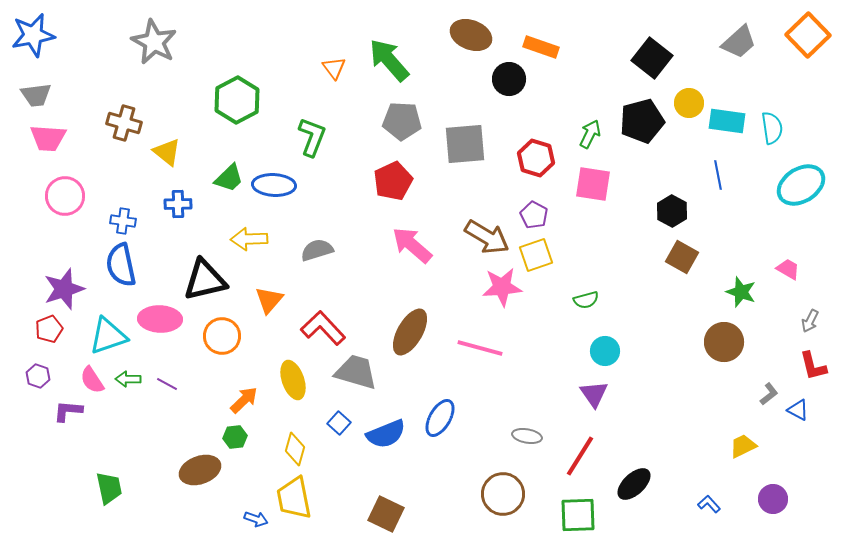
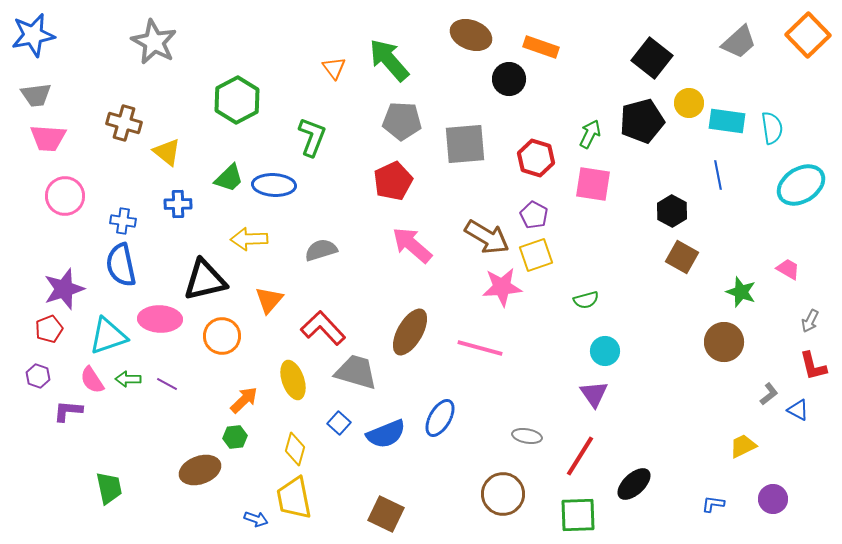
gray semicircle at (317, 250): moved 4 px right
blue L-shape at (709, 504): moved 4 px right; rotated 40 degrees counterclockwise
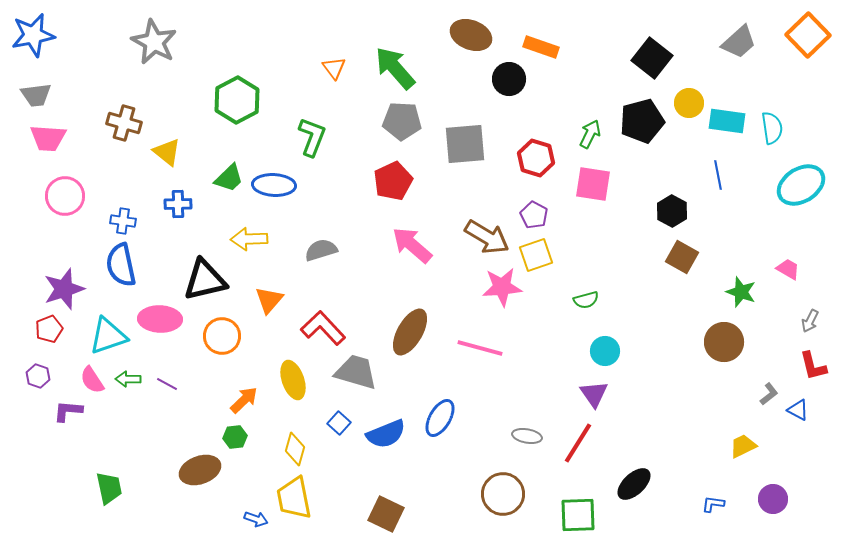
green arrow at (389, 60): moved 6 px right, 8 px down
red line at (580, 456): moved 2 px left, 13 px up
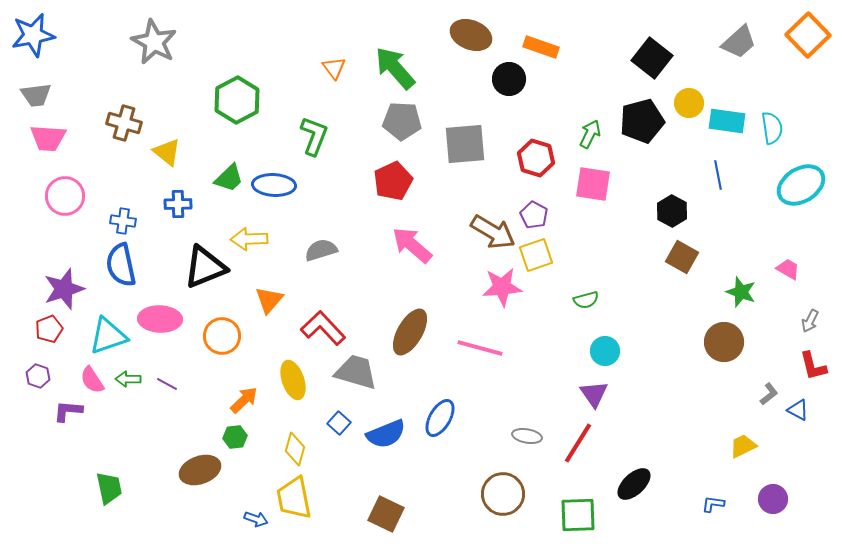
green L-shape at (312, 137): moved 2 px right, 1 px up
brown arrow at (487, 237): moved 6 px right, 5 px up
black triangle at (205, 280): moved 13 px up; rotated 9 degrees counterclockwise
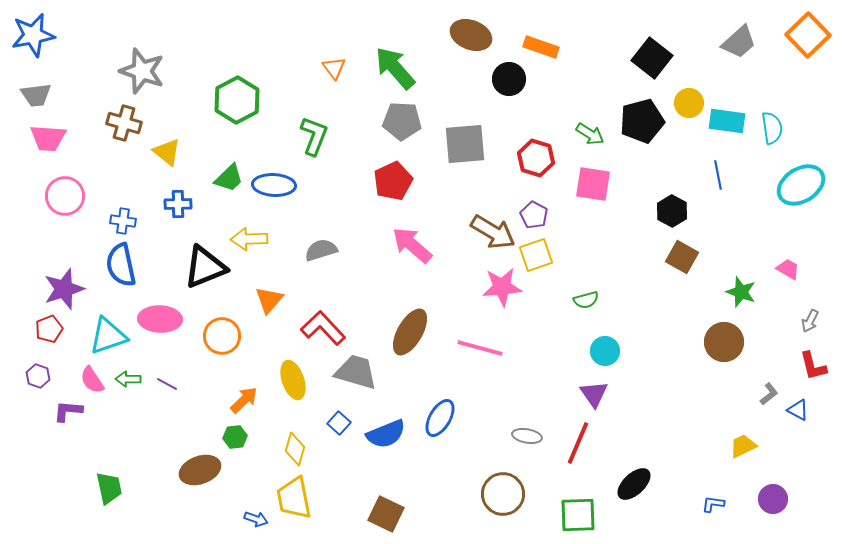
gray star at (154, 42): moved 12 px left, 29 px down; rotated 9 degrees counterclockwise
green arrow at (590, 134): rotated 96 degrees clockwise
red line at (578, 443): rotated 9 degrees counterclockwise
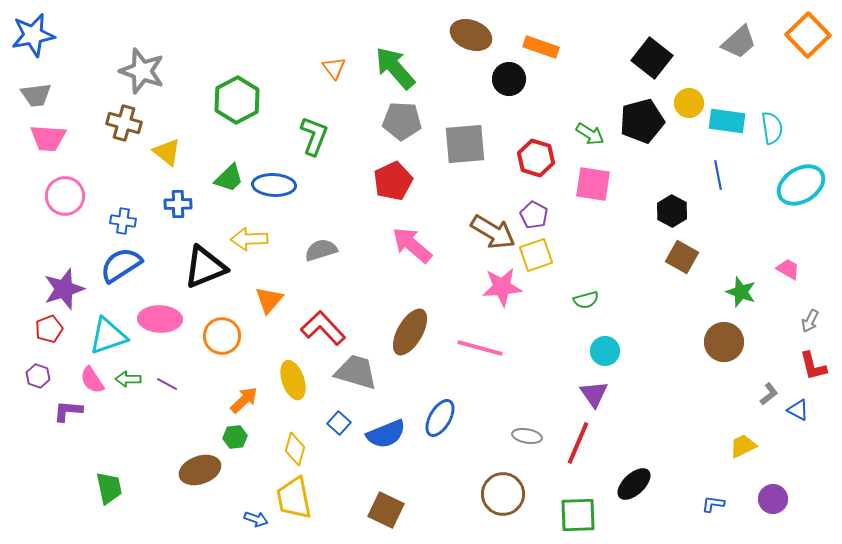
blue semicircle at (121, 265): rotated 69 degrees clockwise
brown square at (386, 514): moved 4 px up
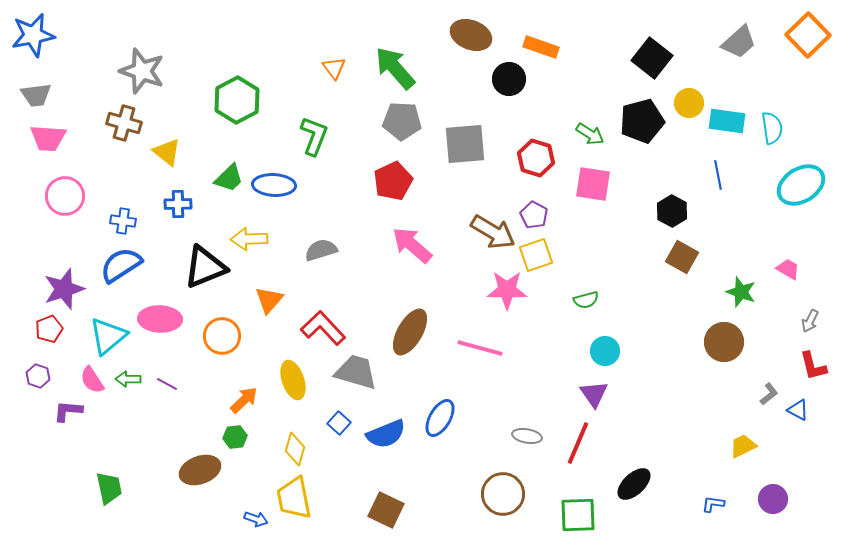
pink star at (502, 287): moved 5 px right, 3 px down; rotated 6 degrees clockwise
cyan triangle at (108, 336): rotated 21 degrees counterclockwise
